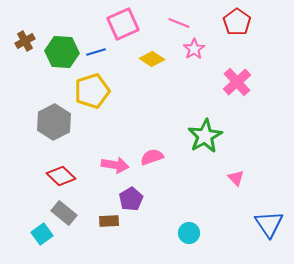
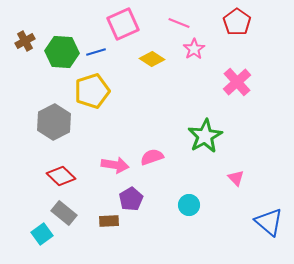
blue triangle: moved 2 px up; rotated 16 degrees counterclockwise
cyan circle: moved 28 px up
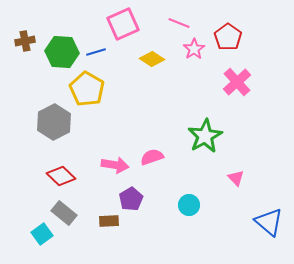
red pentagon: moved 9 px left, 15 px down
brown cross: rotated 18 degrees clockwise
yellow pentagon: moved 5 px left, 2 px up; rotated 24 degrees counterclockwise
